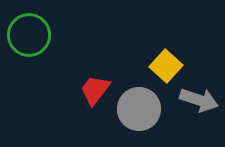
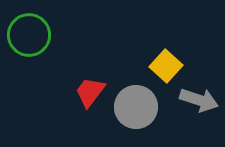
red trapezoid: moved 5 px left, 2 px down
gray circle: moved 3 px left, 2 px up
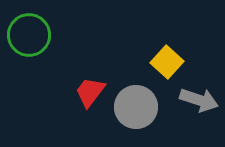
yellow square: moved 1 px right, 4 px up
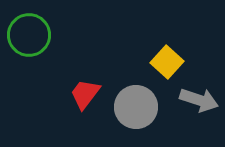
red trapezoid: moved 5 px left, 2 px down
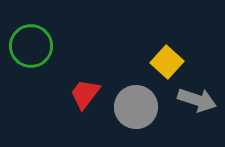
green circle: moved 2 px right, 11 px down
gray arrow: moved 2 px left
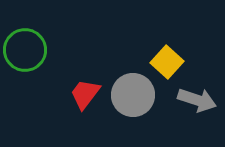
green circle: moved 6 px left, 4 px down
gray circle: moved 3 px left, 12 px up
